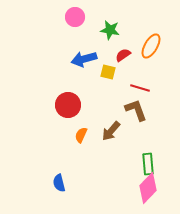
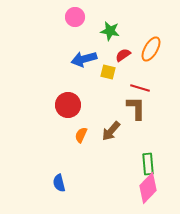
green star: moved 1 px down
orange ellipse: moved 3 px down
brown L-shape: moved 2 px up; rotated 20 degrees clockwise
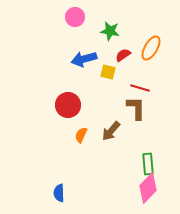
orange ellipse: moved 1 px up
blue semicircle: moved 10 px down; rotated 12 degrees clockwise
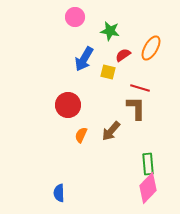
blue arrow: rotated 45 degrees counterclockwise
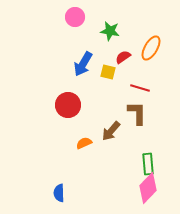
red semicircle: moved 2 px down
blue arrow: moved 1 px left, 5 px down
brown L-shape: moved 1 px right, 5 px down
orange semicircle: moved 3 px right, 8 px down; rotated 42 degrees clockwise
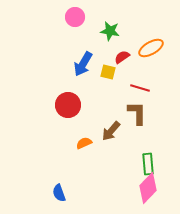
orange ellipse: rotated 30 degrees clockwise
red semicircle: moved 1 px left
blue semicircle: rotated 18 degrees counterclockwise
